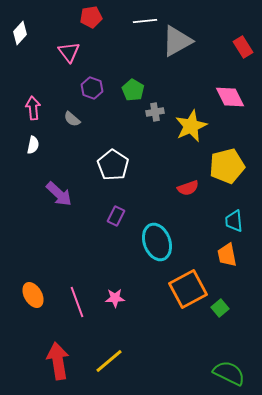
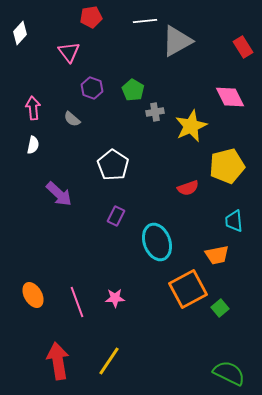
orange trapezoid: moved 10 px left; rotated 90 degrees counterclockwise
yellow line: rotated 16 degrees counterclockwise
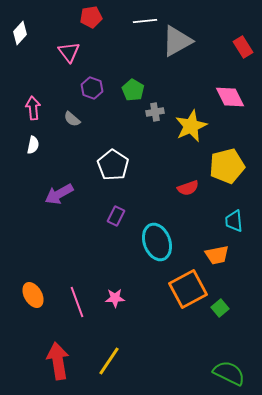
purple arrow: rotated 108 degrees clockwise
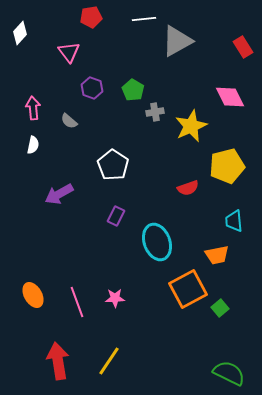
white line: moved 1 px left, 2 px up
gray semicircle: moved 3 px left, 2 px down
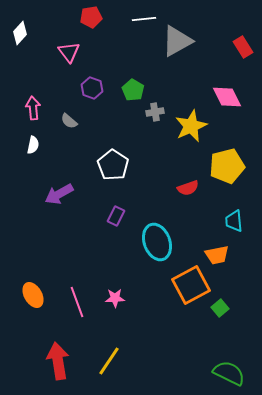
pink diamond: moved 3 px left
orange square: moved 3 px right, 4 px up
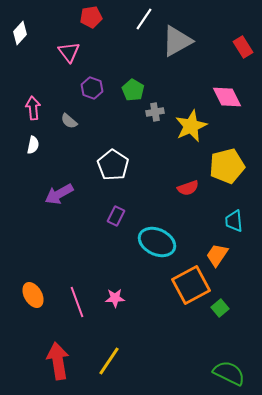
white line: rotated 50 degrees counterclockwise
cyan ellipse: rotated 45 degrees counterclockwise
orange trapezoid: rotated 135 degrees clockwise
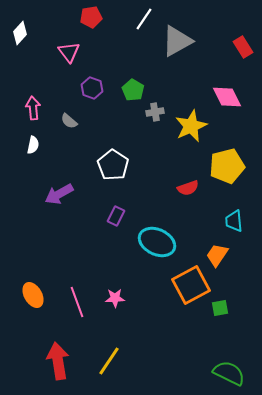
green square: rotated 30 degrees clockwise
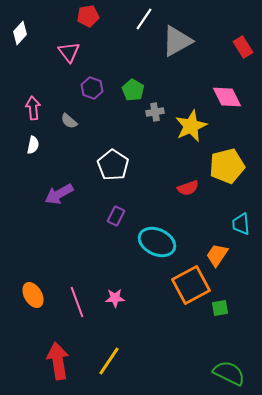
red pentagon: moved 3 px left, 1 px up
cyan trapezoid: moved 7 px right, 3 px down
